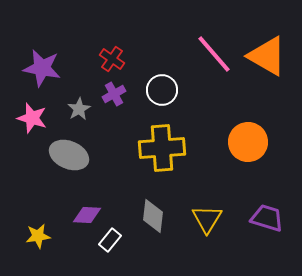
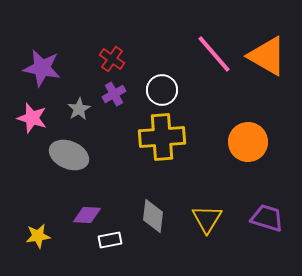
yellow cross: moved 11 px up
white rectangle: rotated 40 degrees clockwise
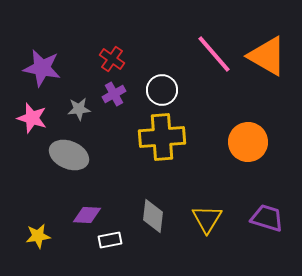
gray star: rotated 25 degrees clockwise
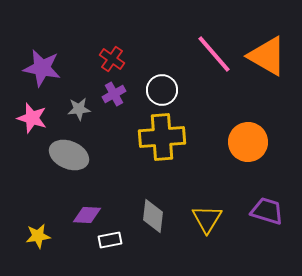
purple trapezoid: moved 7 px up
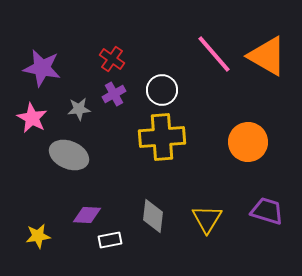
pink star: rotated 12 degrees clockwise
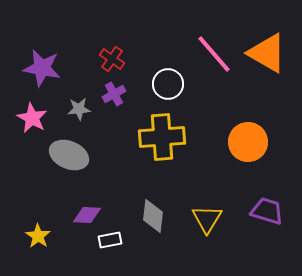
orange triangle: moved 3 px up
white circle: moved 6 px right, 6 px up
yellow star: rotated 30 degrees counterclockwise
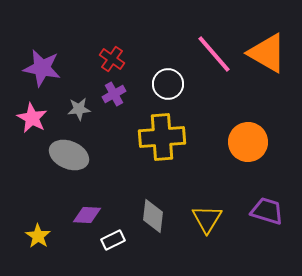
white rectangle: moved 3 px right; rotated 15 degrees counterclockwise
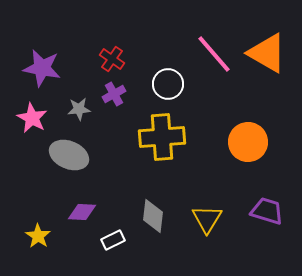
purple diamond: moved 5 px left, 3 px up
